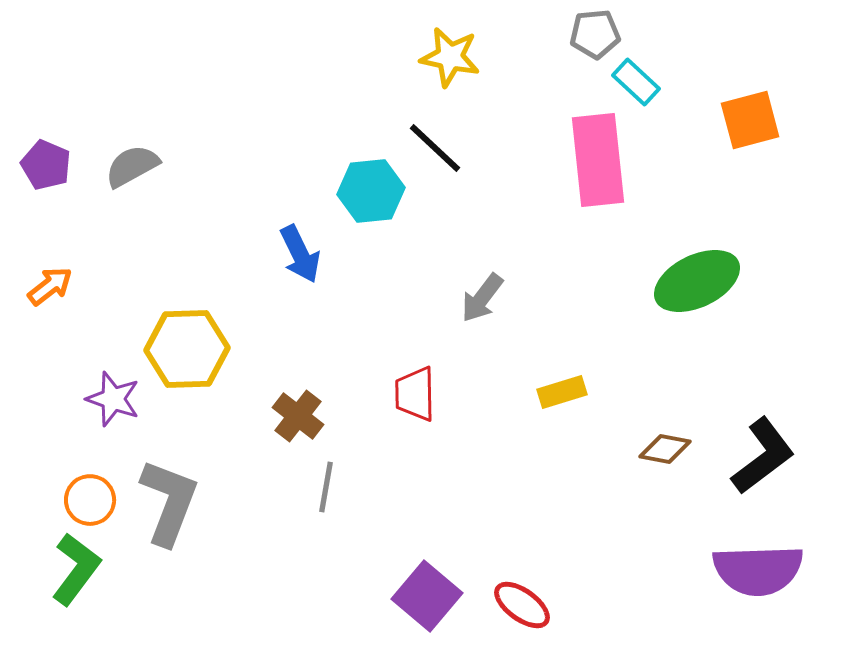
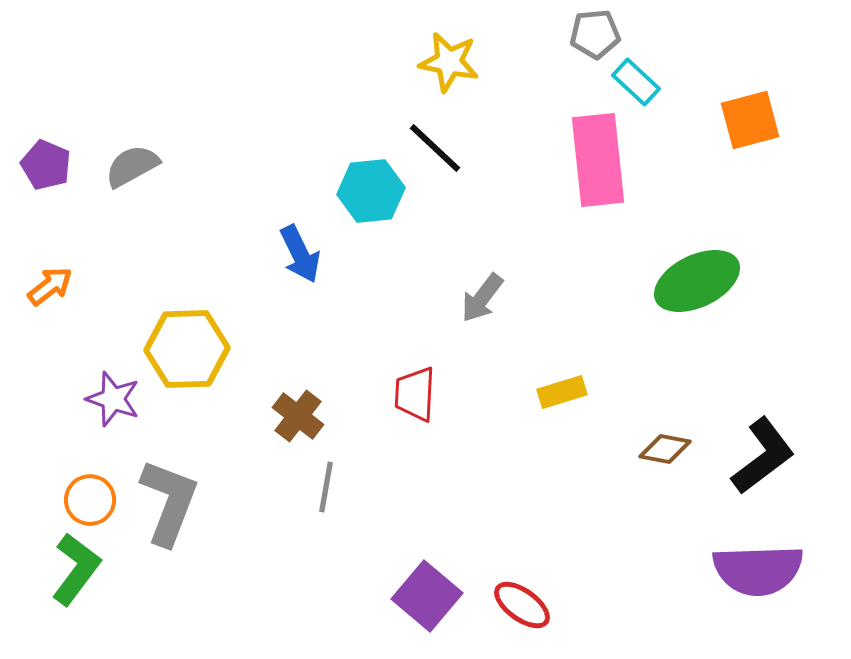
yellow star: moved 1 px left, 5 px down
red trapezoid: rotated 4 degrees clockwise
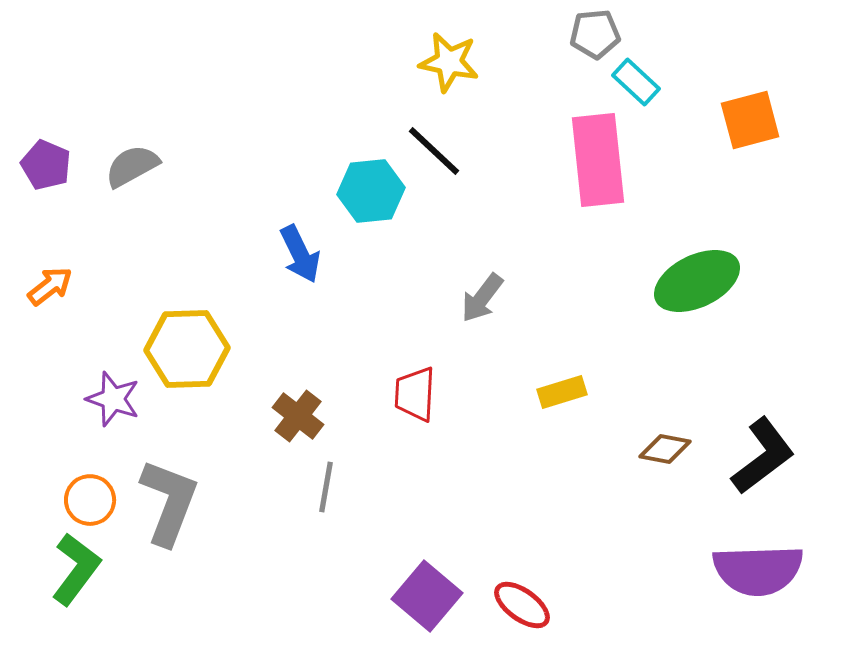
black line: moved 1 px left, 3 px down
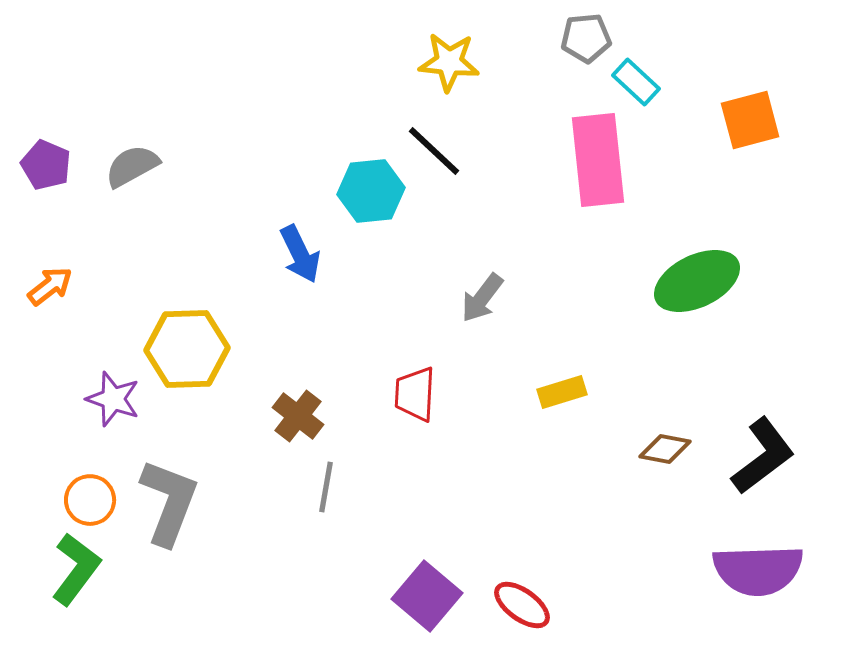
gray pentagon: moved 9 px left, 4 px down
yellow star: rotated 6 degrees counterclockwise
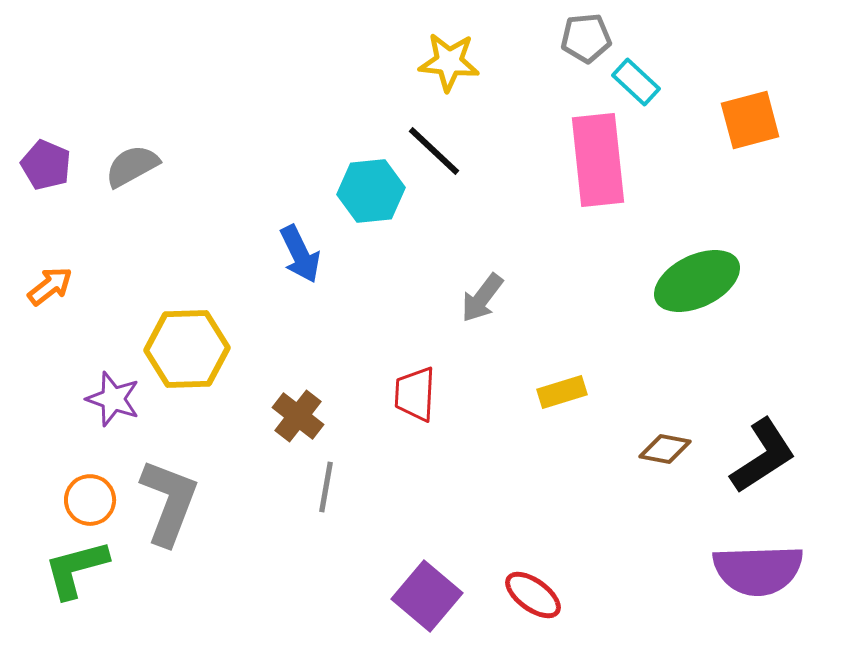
black L-shape: rotated 4 degrees clockwise
green L-shape: rotated 142 degrees counterclockwise
red ellipse: moved 11 px right, 10 px up
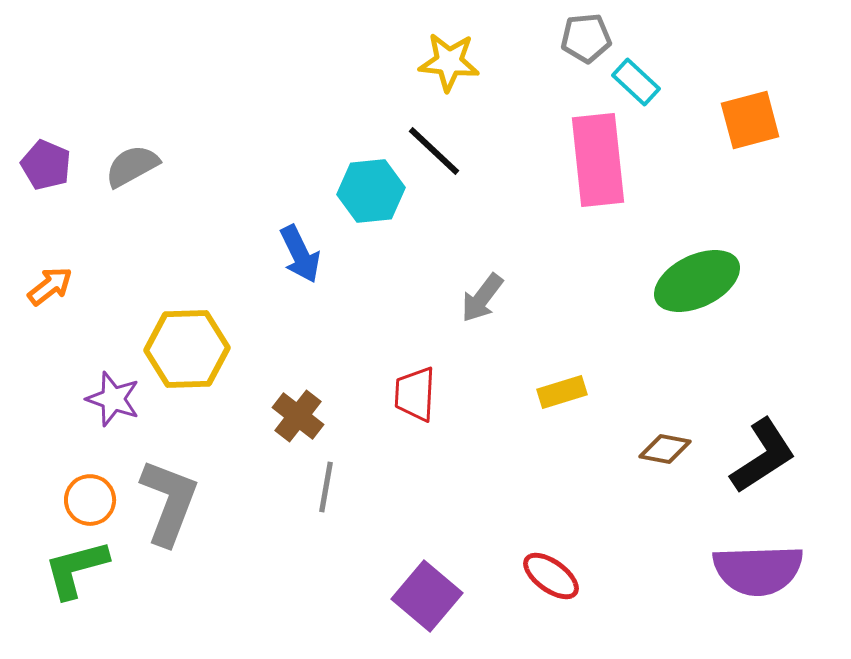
red ellipse: moved 18 px right, 19 px up
